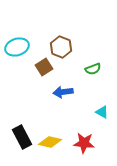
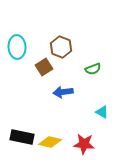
cyan ellipse: rotated 75 degrees counterclockwise
black rectangle: rotated 50 degrees counterclockwise
red star: moved 1 px down
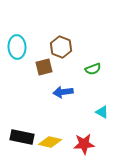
brown square: rotated 18 degrees clockwise
red star: rotated 10 degrees counterclockwise
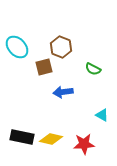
cyan ellipse: rotated 40 degrees counterclockwise
green semicircle: rotated 49 degrees clockwise
cyan triangle: moved 3 px down
yellow diamond: moved 1 px right, 3 px up
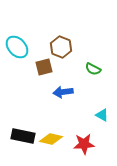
black rectangle: moved 1 px right, 1 px up
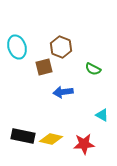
cyan ellipse: rotated 25 degrees clockwise
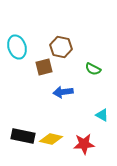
brown hexagon: rotated 10 degrees counterclockwise
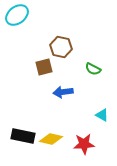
cyan ellipse: moved 32 px up; rotated 70 degrees clockwise
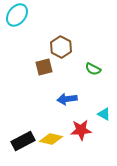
cyan ellipse: rotated 15 degrees counterclockwise
brown hexagon: rotated 15 degrees clockwise
blue arrow: moved 4 px right, 7 px down
cyan triangle: moved 2 px right, 1 px up
black rectangle: moved 5 px down; rotated 40 degrees counterclockwise
red star: moved 3 px left, 14 px up
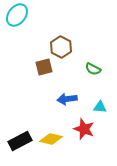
cyan triangle: moved 4 px left, 7 px up; rotated 24 degrees counterclockwise
red star: moved 3 px right, 1 px up; rotated 25 degrees clockwise
black rectangle: moved 3 px left
